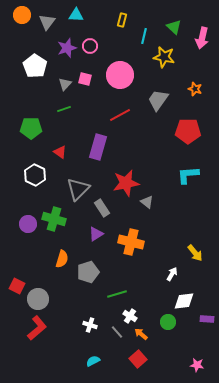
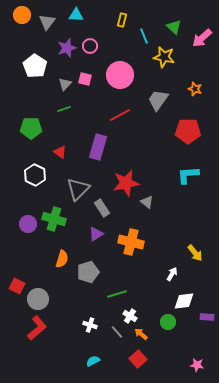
cyan line at (144, 36): rotated 35 degrees counterclockwise
pink arrow at (202, 38): rotated 35 degrees clockwise
purple rectangle at (207, 319): moved 2 px up
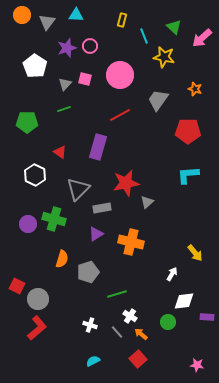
green pentagon at (31, 128): moved 4 px left, 6 px up
gray triangle at (147, 202): rotated 40 degrees clockwise
gray rectangle at (102, 208): rotated 66 degrees counterclockwise
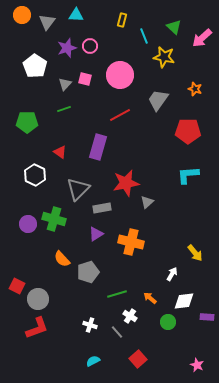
orange semicircle at (62, 259): rotated 120 degrees clockwise
red L-shape at (37, 328): rotated 20 degrees clockwise
orange arrow at (141, 334): moved 9 px right, 36 px up
pink star at (197, 365): rotated 16 degrees clockwise
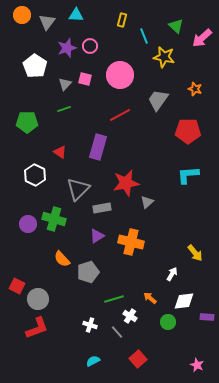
green triangle at (174, 27): moved 2 px right, 1 px up
purple triangle at (96, 234): moved 1 px right, 2 px down
green line at (117, 294): moved 3 px left, 5 px down
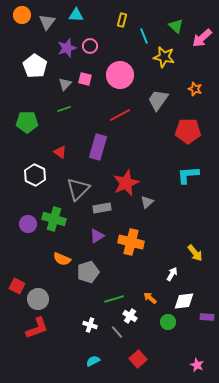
red star at (126, 183): rotated 12 degrees counterclockwise
orange semicircle at (62, 259): rotated 24 degrees counterclockwise
